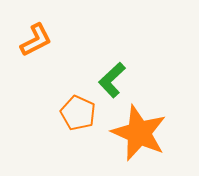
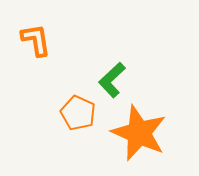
orange L-shape: rotated 72 degrees counterclockwise
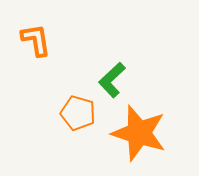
orange pentagon: rotated 8 degrees counterclockwise
orange star: rotated 6 degrees counterclockwise
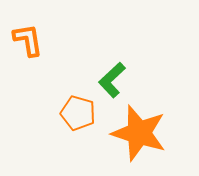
orange L-shape: moved 8 px left
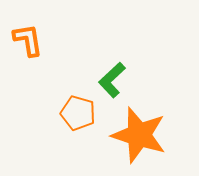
orange star: moved 2 px down
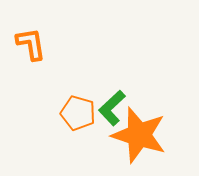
orange L-shape: moved 3 px right, 4 px down
green L-shape: moved 28 px down
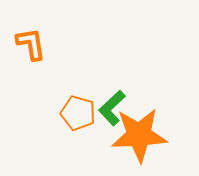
orange star: rotated 20 degrees counterclockwise
